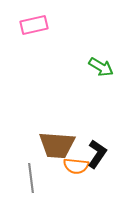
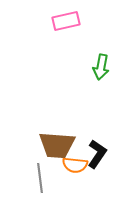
pink rectangle: moved 32 px right, 4 px up
green arrow: rotated 70 degrees clockwise
orange semicircle: moved 1 px left, 1 px up
gray line: moved 9 px right
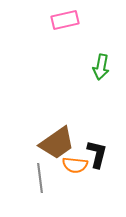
pink rectangle: moved 1 px left, 1 px up
brown trapezoid: moved 2 px up; rotated 39 degrees counterclockwise
black L-shape: rotated 20 degrees counterclockwise
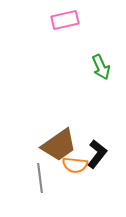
green arrow: rotated 35 degrees counterclockwise
brown trapezoid: moved 2 px right, 2 px down
black L-shape: rotated 24 degrees clockwise
